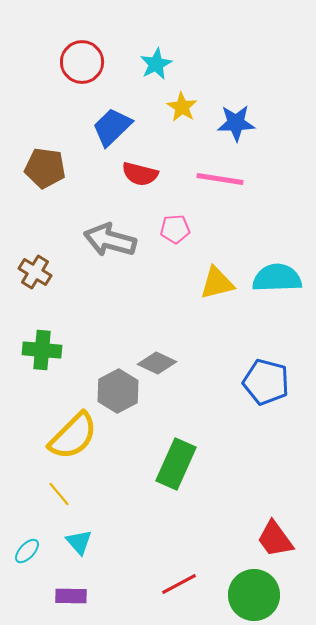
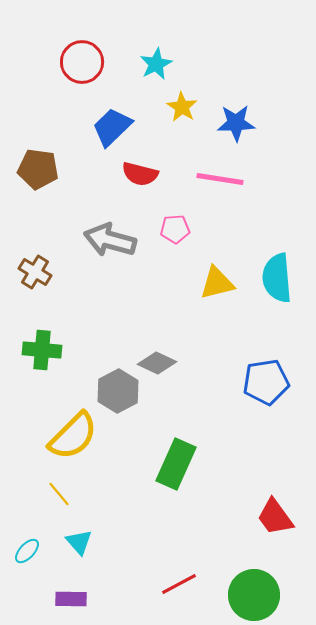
brown pentagon: moved 7 px left, 1 px down
cyan semicircle: rotated 93 degrees counterclockwise
blue pentagon: rotated 24 degrees counterclockwise
red trapezoid: moved 22 px up
purple rectangle: moved 3 px down
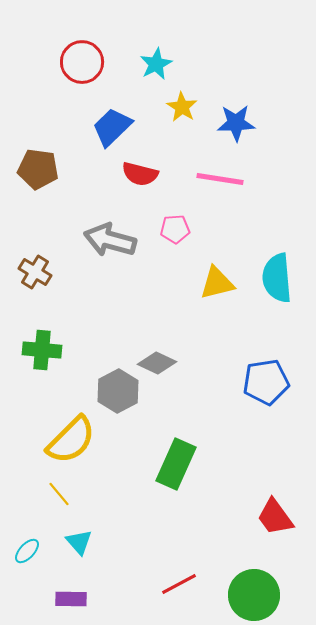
yellow semicircle: moved 2 px left, 4 px down
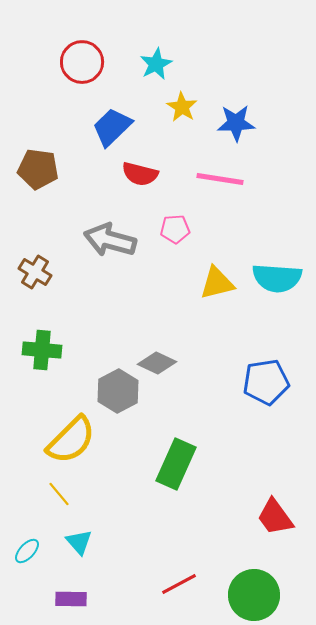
cyan semicircle: rotated 81 degrees counterclockwise
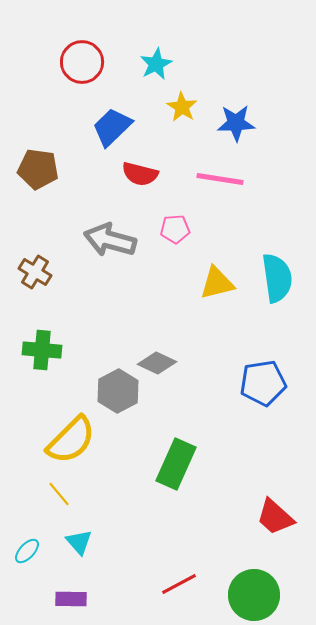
cyan semicircle: rotated 102 degrees counterclockwise
blue pentagon: moved 3 px left, 1 px down
red trapezoid: rotated 12 degrees counterclockwise
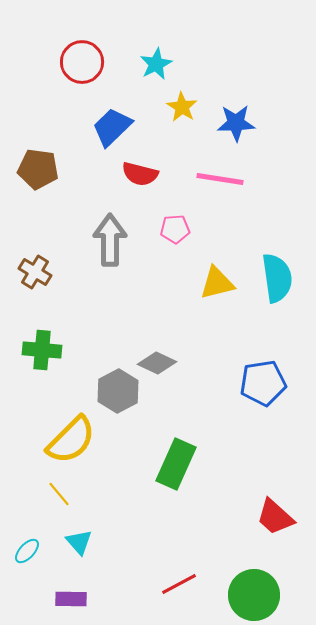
gray arrow: rotated 75 degrees clockwise
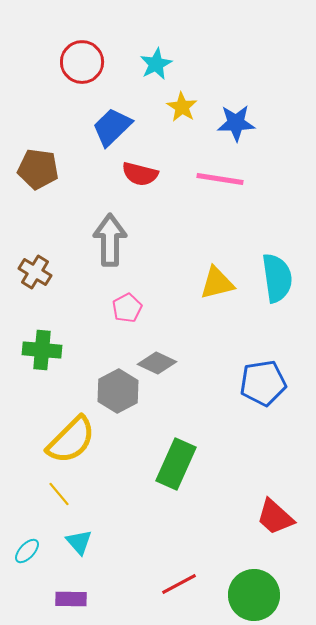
pink pentagon: moved 48 px left, 79 px down; rotated 24 degrees counterclockwise
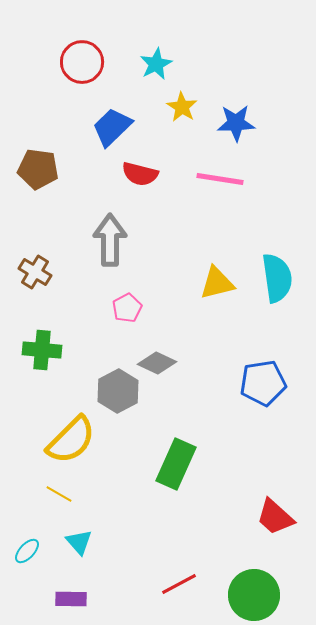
yellow line: rotated 20 degrees counterclockwise
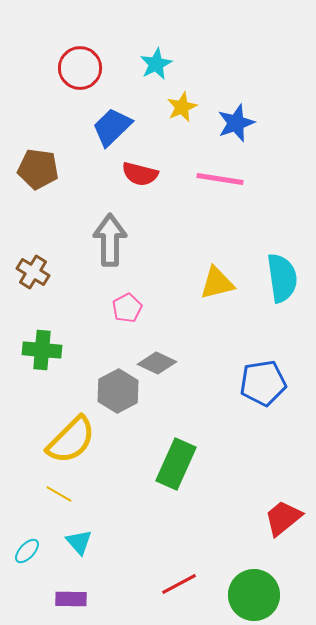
red circle: moved 2 px left, 6 px down
yellow star: rotated 16 degrees clockwise
blue star: rotated 18 degrees counterclockwise
brown cross: moved 2 px left
cyan semicircle: moved 5 px right
red trapezoid: moved 8 px right, 1 px down; rotated 99 degrees clockwise
